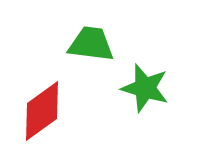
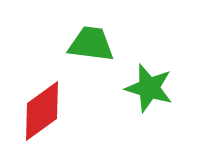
green star: moved 4 px right
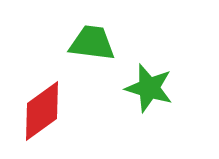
green trapezoid: moved 1 px right, 1 px up
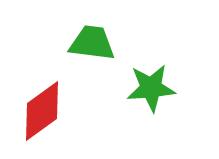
green star: moved 2 px right; rotated 21 degrees counterclockwise
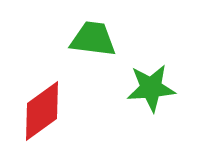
green trapezoid: moved 1 px right, 4 px up
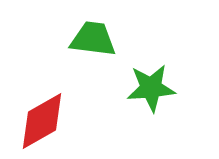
red diamond: moved 10 px down; rotated 6 degrees clockwise
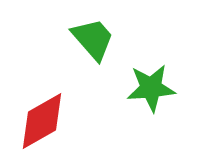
green trapezoid: rotated 42 degrees clockwise
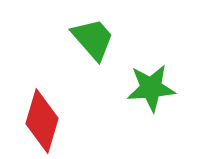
red diamond: rotated 44 degrees counterclockwise
